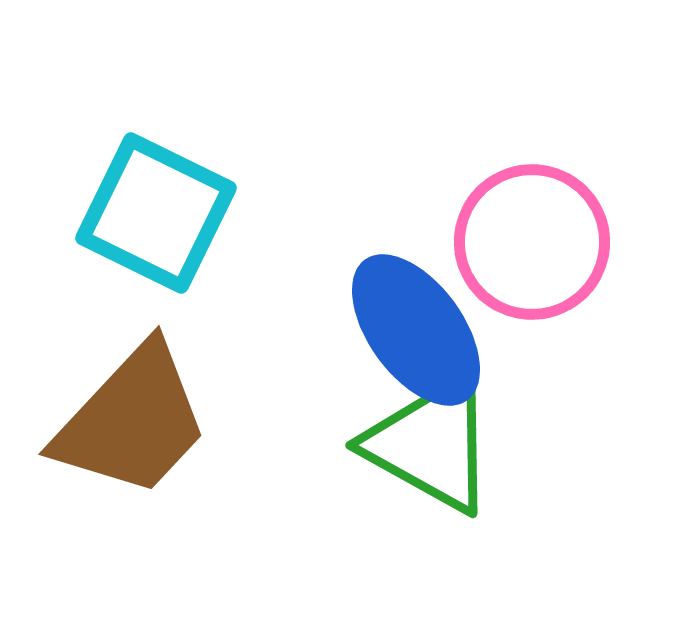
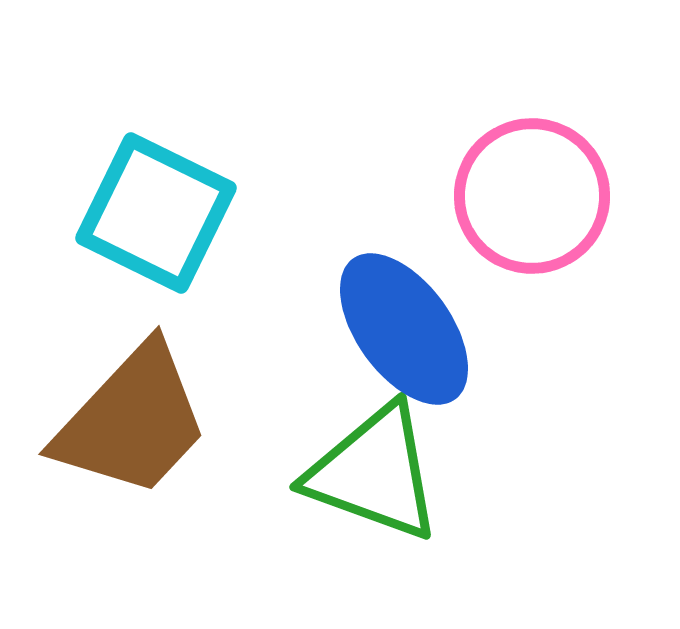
pink circle: moved 46 px up
blue ellipse: moved 12 px left, 1 px up
green triangle: moved 57 px left, 29 px down; rotated 9 degrees counterclockwise
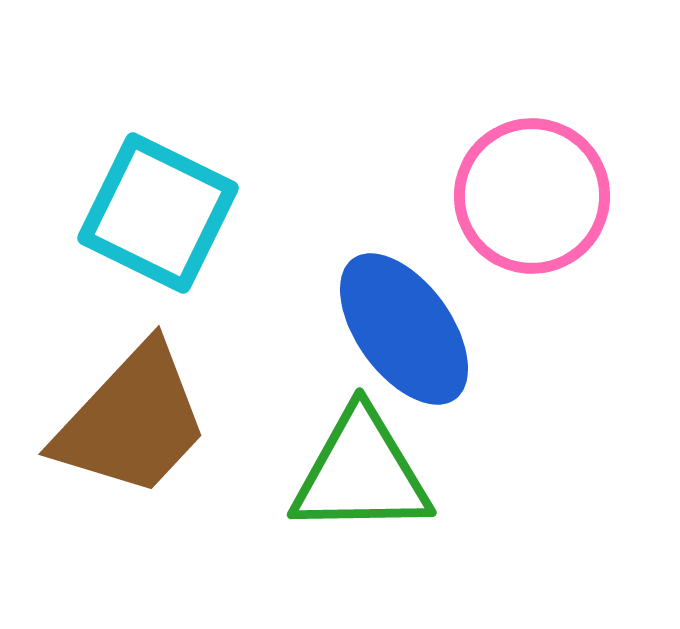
cyan square: moved 2 px right
green triangle: moved 13 px left; rotated 21 degrees counterclockwise
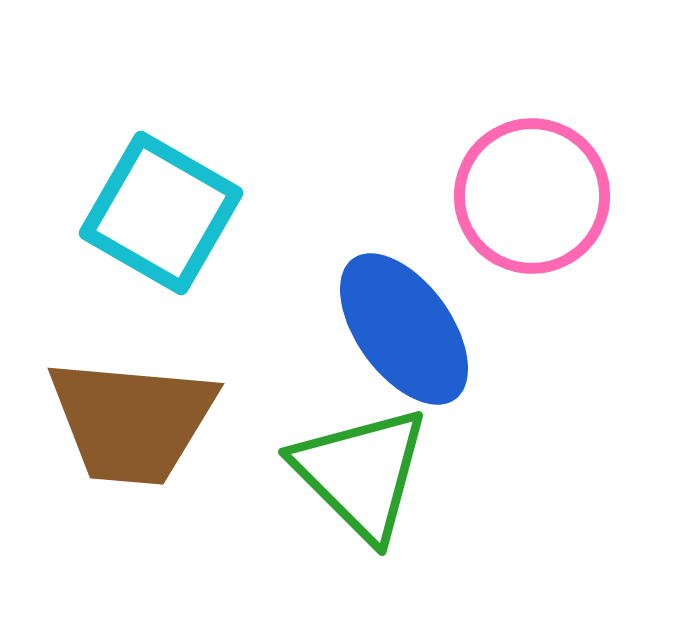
cyan square: moved 3 px right; rotated 4 degrees clockwise
brown trapezoid: rotated 52 degrees clockwise
green triangle: rotated 46 degrees clockwise
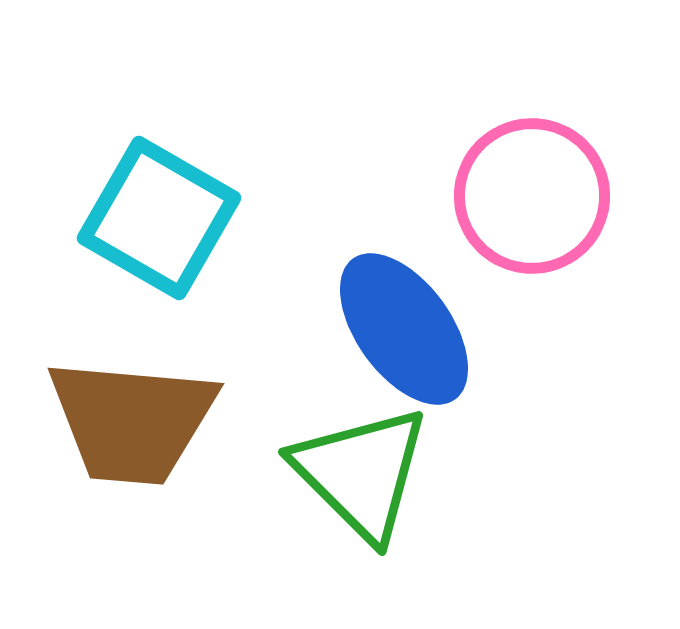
cyan square: moved 2 px left, 5 px down
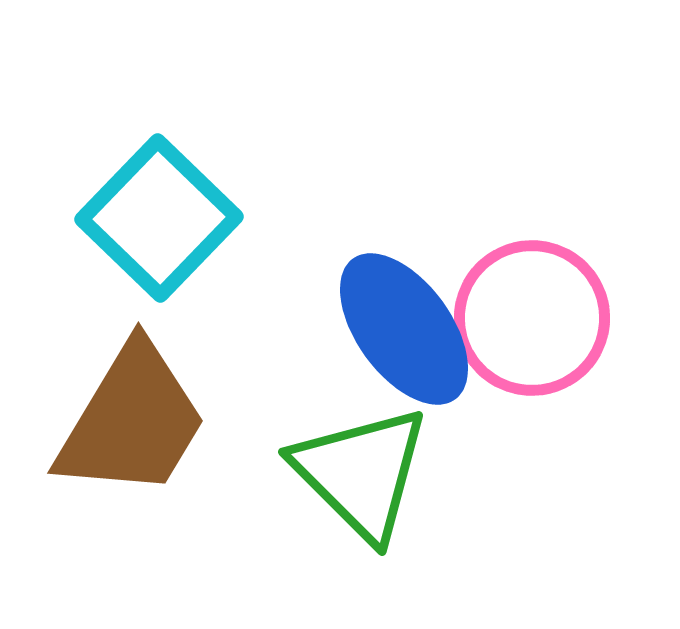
pink circle: moved 122 px down
cyan square: rotated 14 degrees clockwise
brown trapezoid: rotated 64 degrees counterclockwise
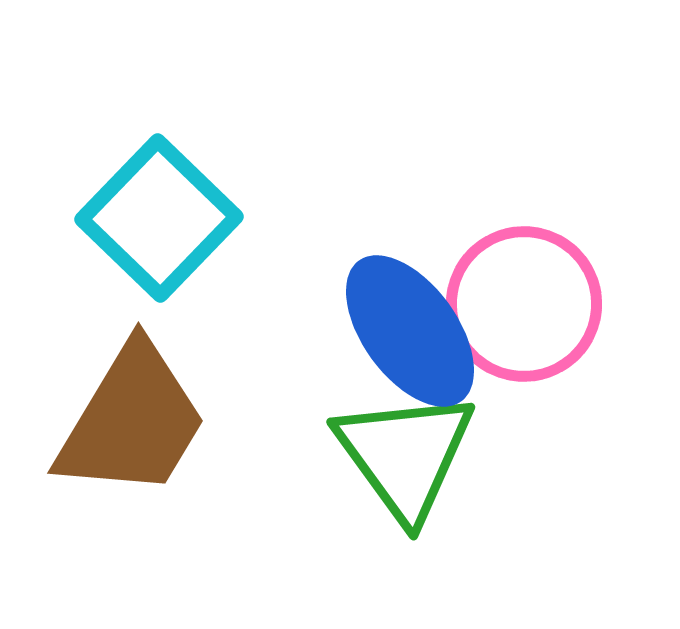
pink circle: moved 8 px left, 14 px up
blue ellipse: moved 6 px right, 2 px down
green triangle: moved 44 px right, 18 px up; rotated 9 degrees clockwise
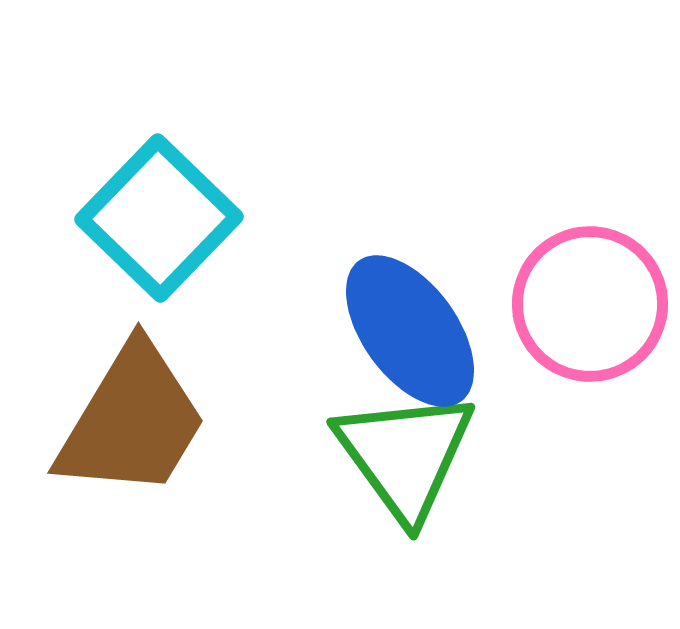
pink circle: moved 66 px right
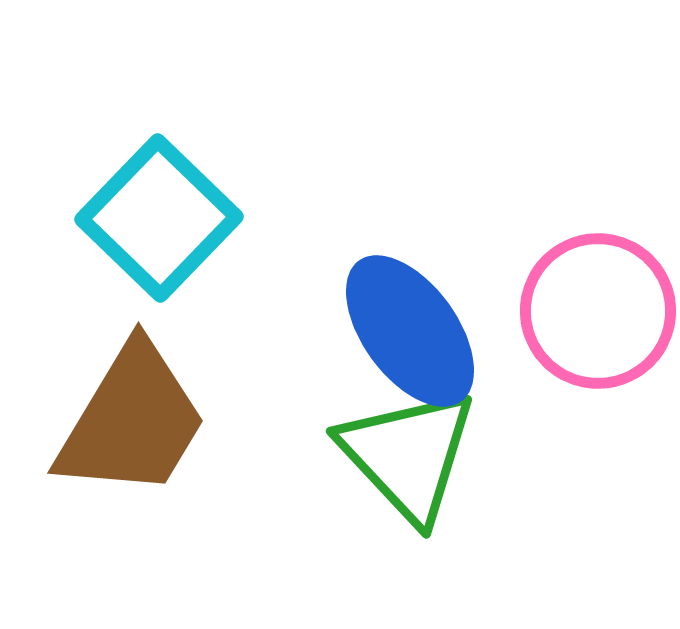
pink circle: moved 8 px right, 7 px down
green triangle: moved 3 px right; rotated 7 degrees counterclockwise
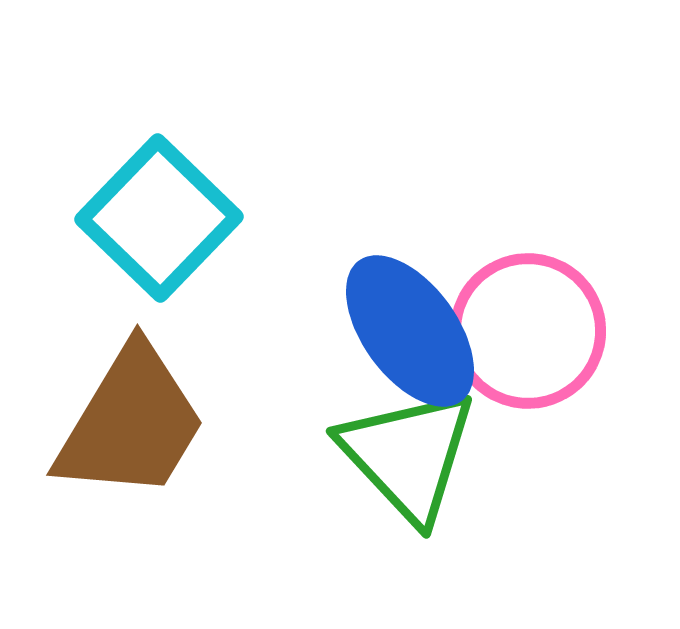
pink circle: moved 70 px left, 20 px down
brown trapezoid: moved 1 px left, 2 px down
